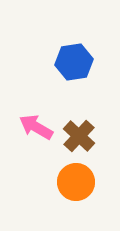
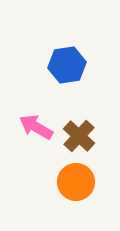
blue hexagon: moved 7 px left, 3 px down
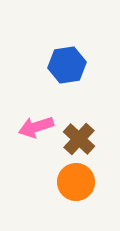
pink arrow: rotated 48 degrees counterclockwise
brown cross: moved 3 px down
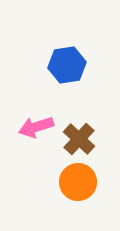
orange circle: moved 2 px right
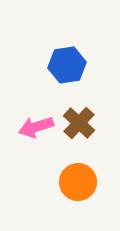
brown cross: moved 16 px up
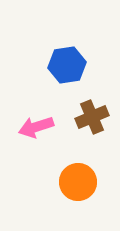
brown cross: moved 13 px right, 6 px up; rotated 24 degrees clockwise
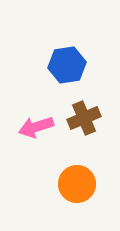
brown cross: moved 8 px left, 1 px down
orange circle: moved 1 px left, 2 px down
